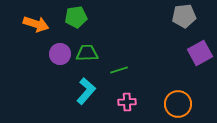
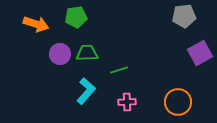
orange circle: moved 2 px up
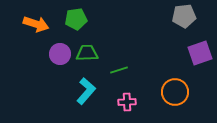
green pentagon: moved 2 px down
purple square: rotated 10 degrees clockwise
orange circle: moved 3 px left, 10 px up
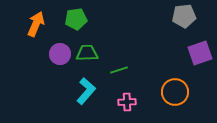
orange arrow: rotated 85 degrees counterclockwise
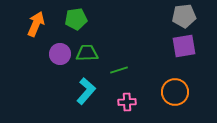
purple square: moved 16 px left, 7 px up; rotated 10 degrees clockwise
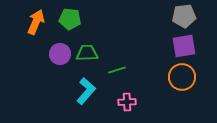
green pentagon: moved 6 px left; rotated 15 degrees clockwise
orange arrow: moved 2 px up
green line: moved 2 px left
orange circle: moved 7 px right, 15 px up
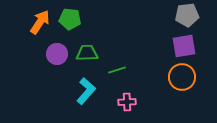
gray pentagon: moved 3 px right, 1 px up
orange arrow: moved 4 px right; rotated 10 degrees clockwise
purple circle: moved 3 px left
